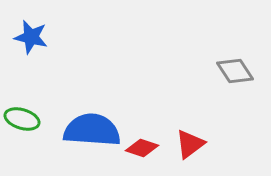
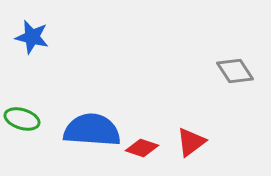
blue star: moved 1 px right
red triangle: moved 1 px right, 2 px up
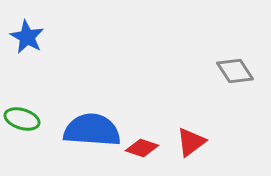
blue star: moved 5 px left; rotated 16 degrees clockwise
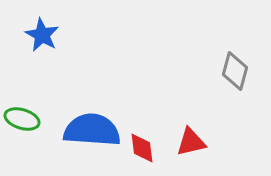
blue star: moved 15 px right, 2 px up
gray diamond: rotated 48 degrees clockwise
red triangle: rotated 24 degrees clockwise
red diamond: rotated 64 degrees clockwise
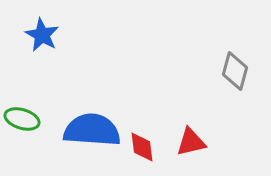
red diamond: moved 1 px up
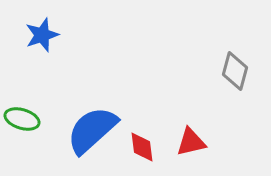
blue star: rotated 24 degrees clockwise
blue semicircle: rotated 46 degrees counterclockwise
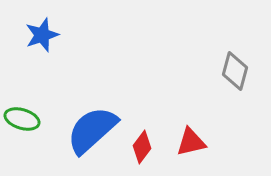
red diamond: rotated 44 degrees clockwise
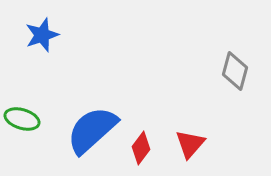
red triangle: moved 1 px left, 2 px down; rotated 36 degrees counterclockwise
red diamond: moved 1 px left, 1 px down
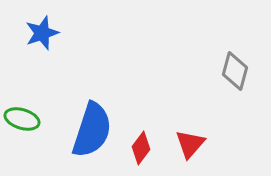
blue star: moved 2 px up
blue semicircle: rotated 150 degrees clockwise
